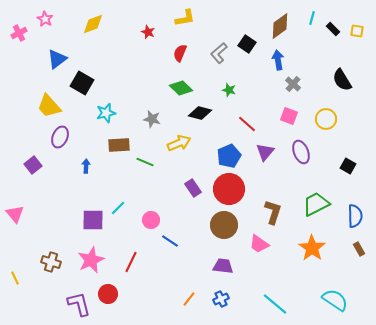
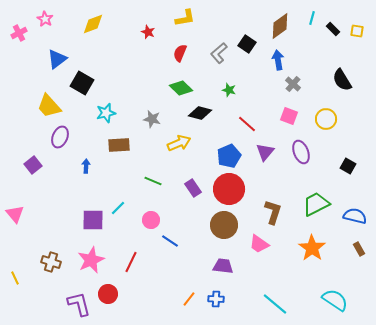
green line at (145, 162): moved 8 px right, 19 px down
blue semicircle at (355, 216): rotated 75 degrees counterclockwise
blue cross at (221, 299): moved 5 px left; rotated 28 degrees clockwise
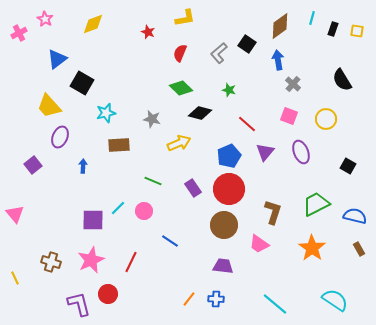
black rectangle at (333, 29): rotated 64 degrees clockwise
blue arrow at (86, 166): moved 3 px left
pink circle at (151, 220): moved 7 px left, 9 px up
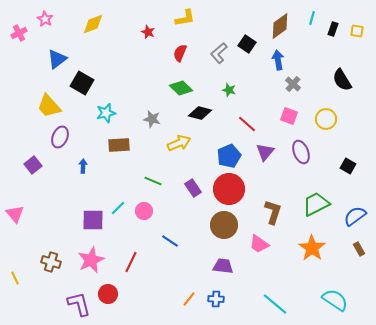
blue semicircle at (355, 216): rotated 50 degrees counterclockwise
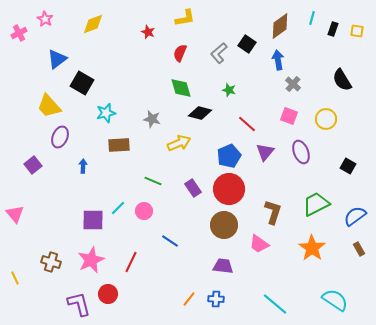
green diamond at (181, 88): rotated 30 degrees clockwise
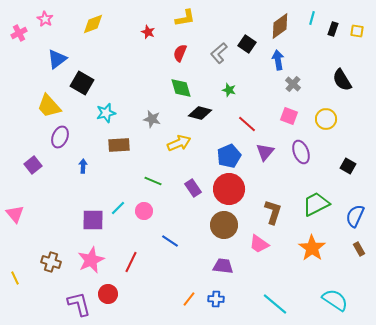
blue semicircle at (355, 216): rotated 30 degrees counterclockwise
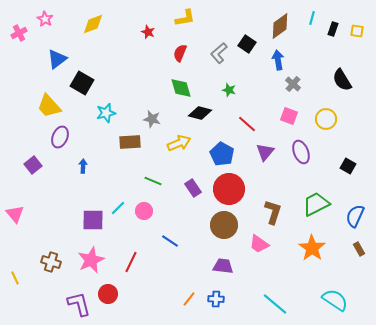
brown rectangle at (119, 145): moved 11 px right, 3 px up
blue pentagon at (229, 156): moved 7 px left, 2 px up; rotated 20 degrees counterclockwise
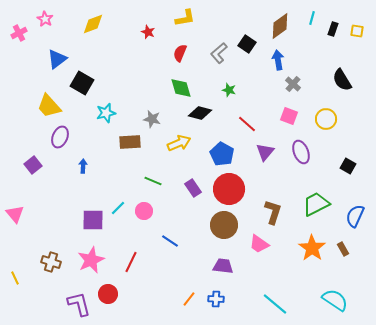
brown rectangle at (359, 249): moved 16 px left
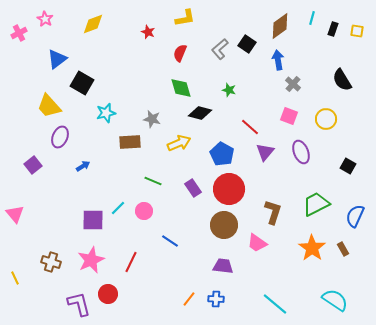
gray L-shape at (219, 53): moved 1 px right, 4 px up
red line at (247, 124): moved 3 px right, 3 px down
blue arrow at (83, 166): rotated 56 degrees clockwise
pink trapezoid at (259, 244): moved 2 px left, 1 px up
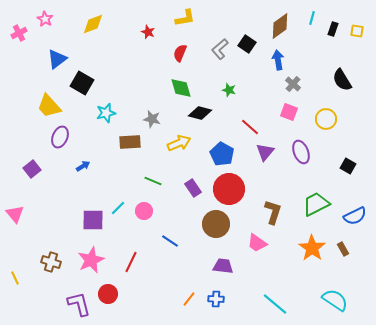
pink square at (289, 116): moved 4 px up
purple square at (33, 165): moved 1 px left, 4 px down
blue semicircle at (355, 216): rotated 140 degrees counterclockwise
brown circle at (224, 225): moved 8 px left, 1 px up
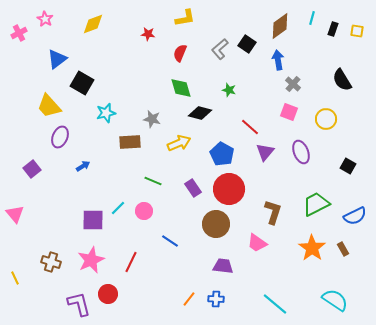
red star at (148, 32): moved 2 px down; rotated 16 degrees counterclockwise
